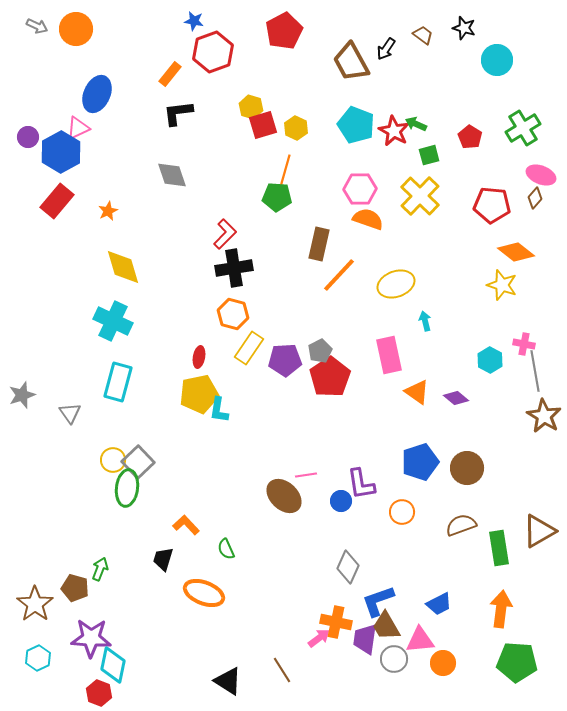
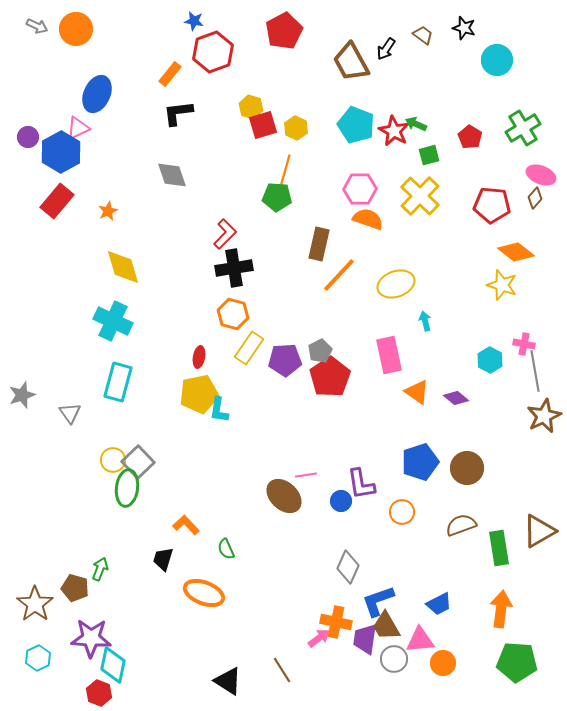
brown star at (544, 416): rotated 16 degrees clockwise
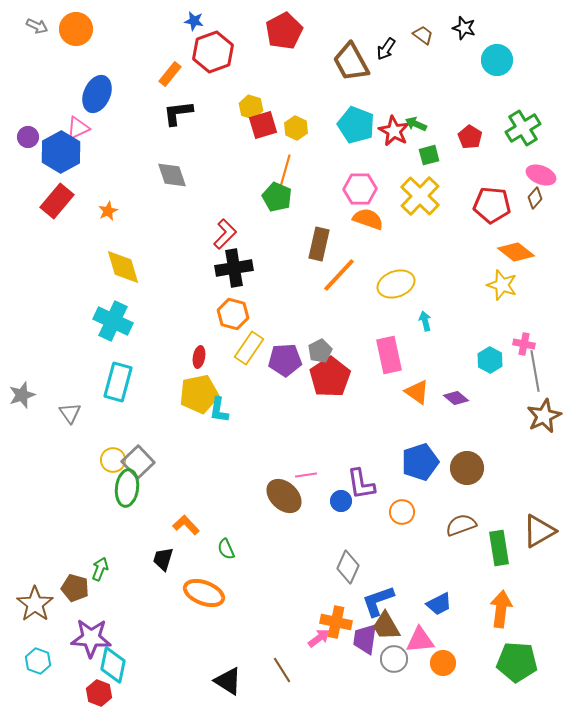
green pentagon at (277, 197): rotated 20 degrees clockwise
cyan hexagon at (38, 658): moved 3 px down; rotated 15 degrees counterclockwise
